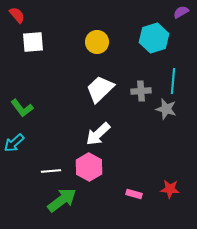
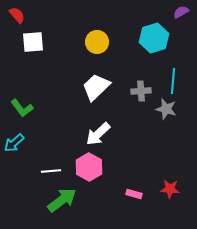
white trapezoid: moved 4 px left, 2 px up
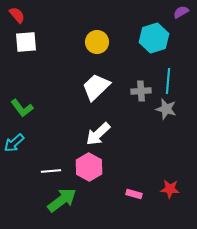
white square: moved 7 px left
cyan line: moved 5 px left
